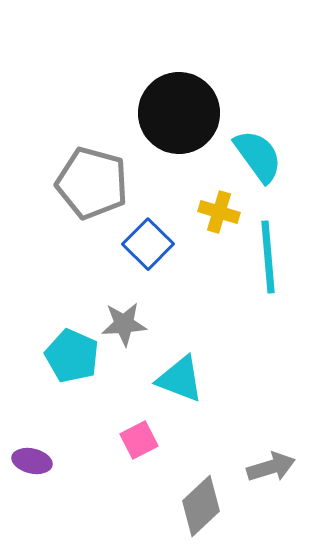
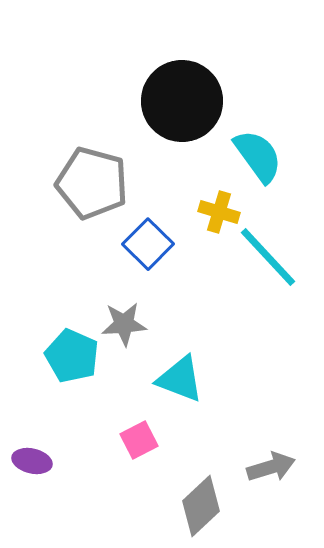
black circle: moved 3 px right, 12 px up
cyan line: rotated 38 degrees counterclockwise
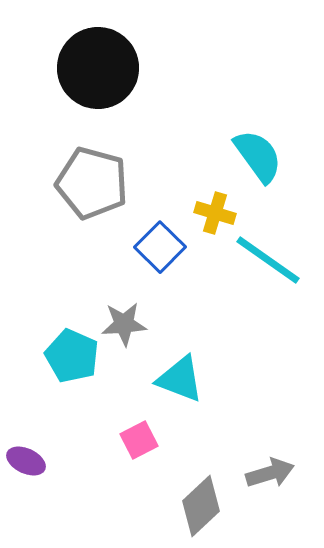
black circle: moved 84 px left, 33 px up
yellow cross: moved 4 px left, 1 px down
blue square: moved 12 px right, 3 px down
cyan line: moved 3 px down; rotated 12 degrees counterclockwise
purple ellipse: moved 6 px left; rotated 12 degrees clockwise
gray arrow: moved 1 px left, 6 px down
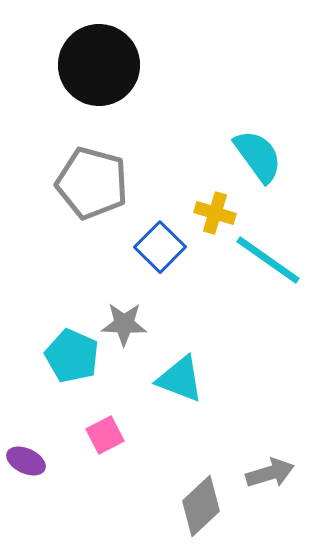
black circle: moved 1 px right, 3 px up
gray star: rotated 6 degrees clockwise
pink square: moved 34 px left, 5 px up
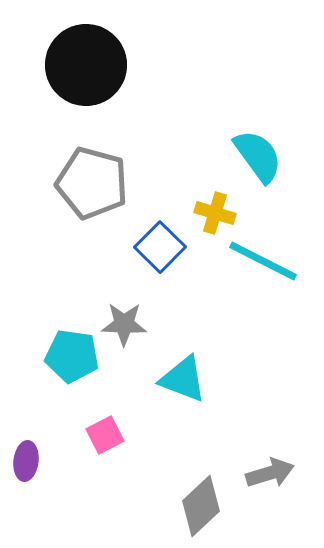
black circle: moved 13 px left
cyan line: moved 5 px left, 1 px down; rotated 8 degrees counterclockwise
cyan pentagon: rotated 16 degrees counterclockwise
cyan triangle: moved 3 px right
purple ellipse: rotated 72 degrees clockwise
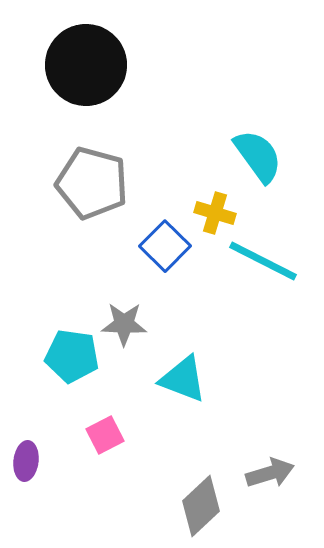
blue square: moved 5 px right, 1 px up
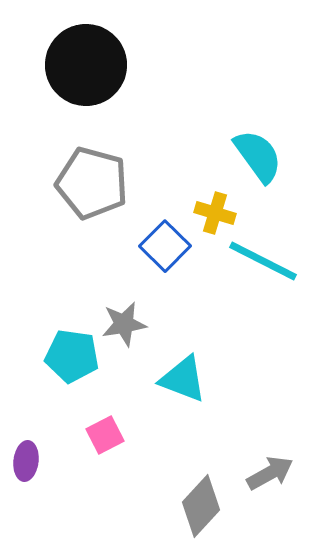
gray star: rotated 12 degrees counterclockwise
gray arrow: rotated 12 degrees counterclockwise
gray diamond: rotated 4 degrees counterclockwise
